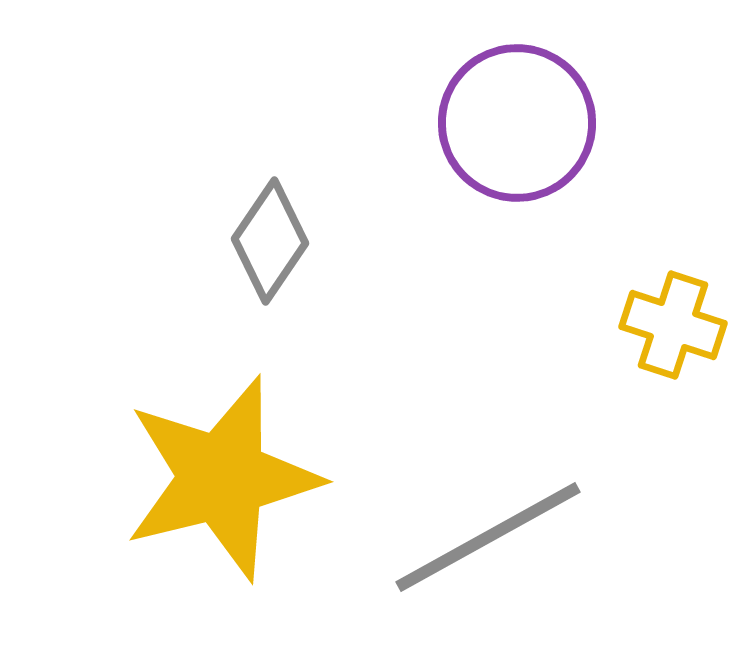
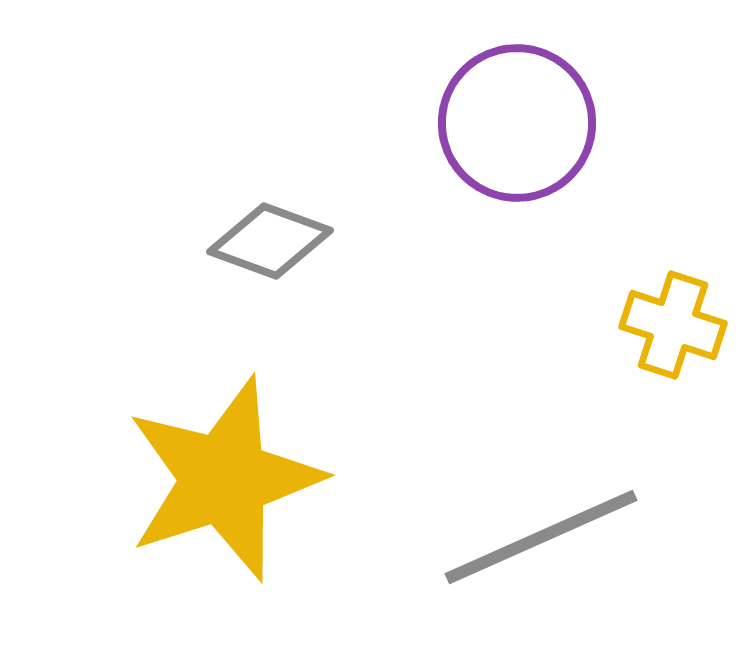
gray diamond: rotated 76 degrees clockwise
yellow star: moved 2 px right, 1 px down; rotated 4 degrees counterclockwise
gray line: moved 53 px right; rotated 5 degrees clockwise
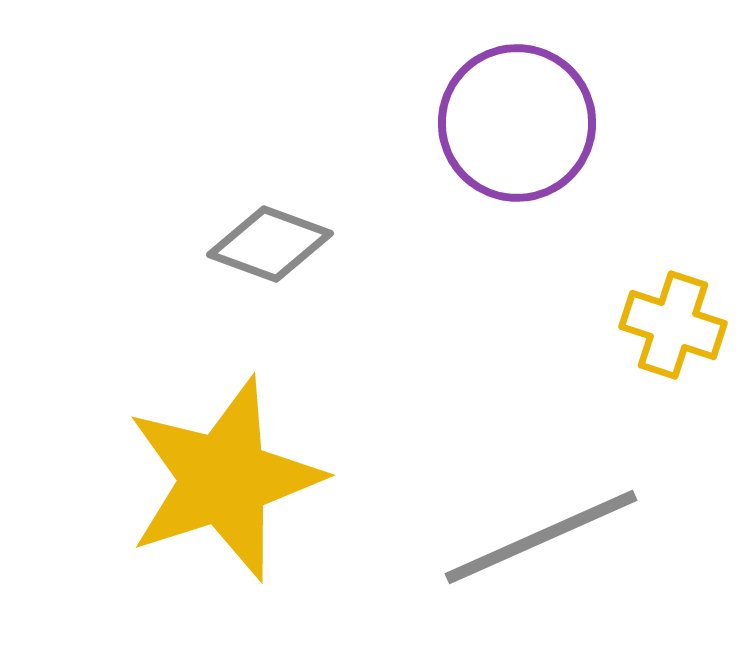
gray diamond: moved 3 px down
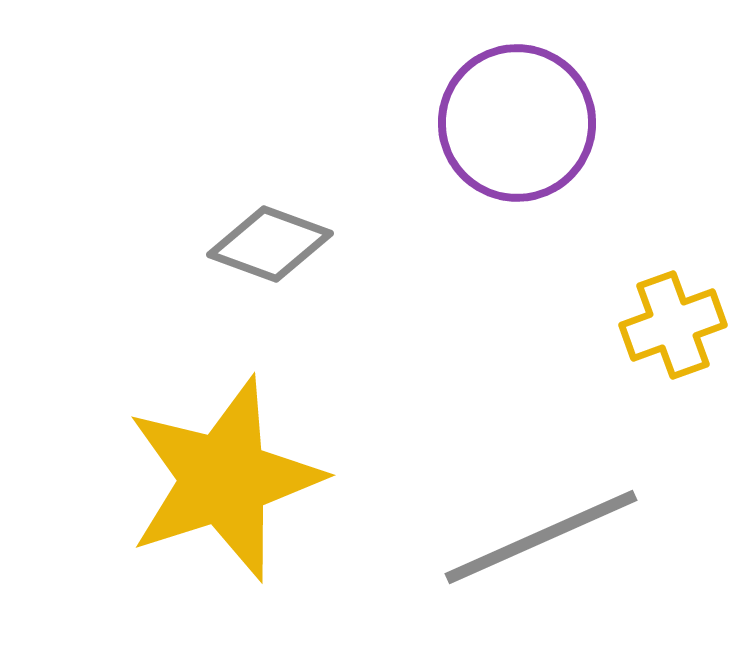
yellow cross: rotated 38 degrees counterclockwise
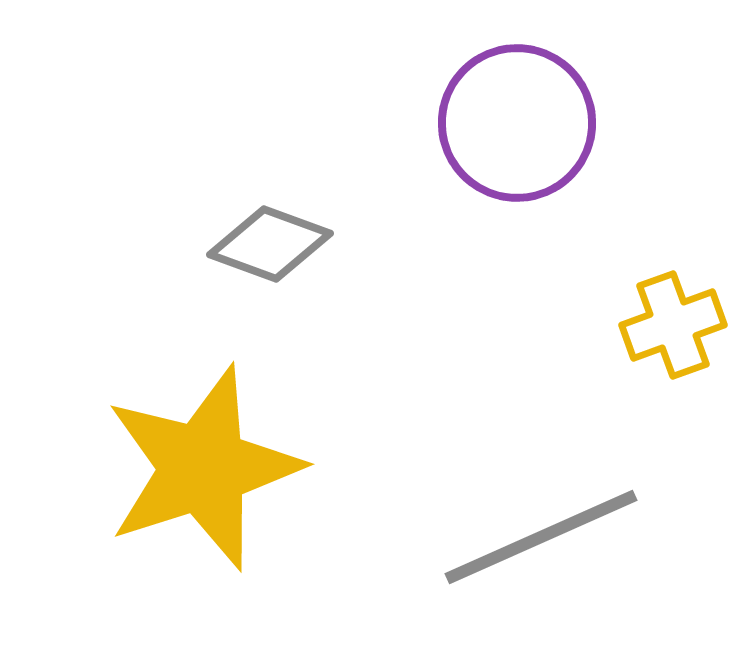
yellow star: moved 21 px left, 11 px up
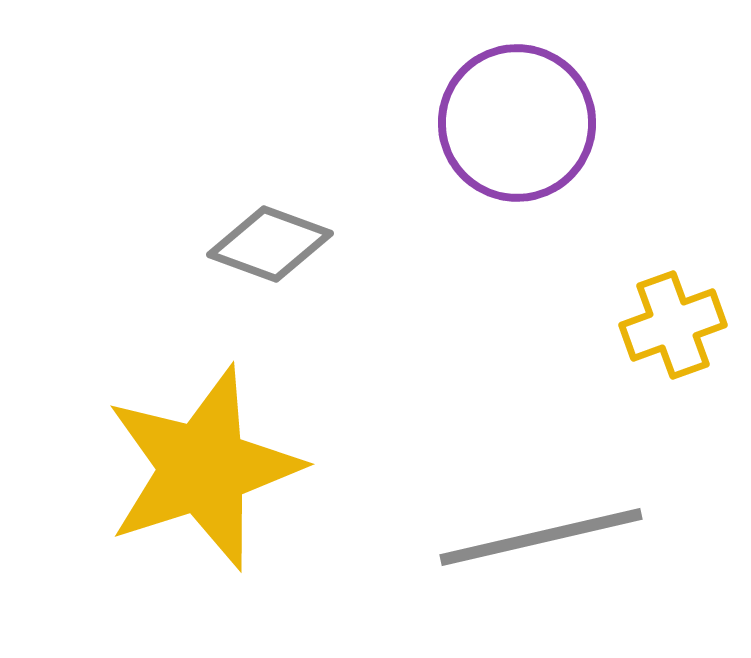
gray line: rotated 11 degrees clockwise
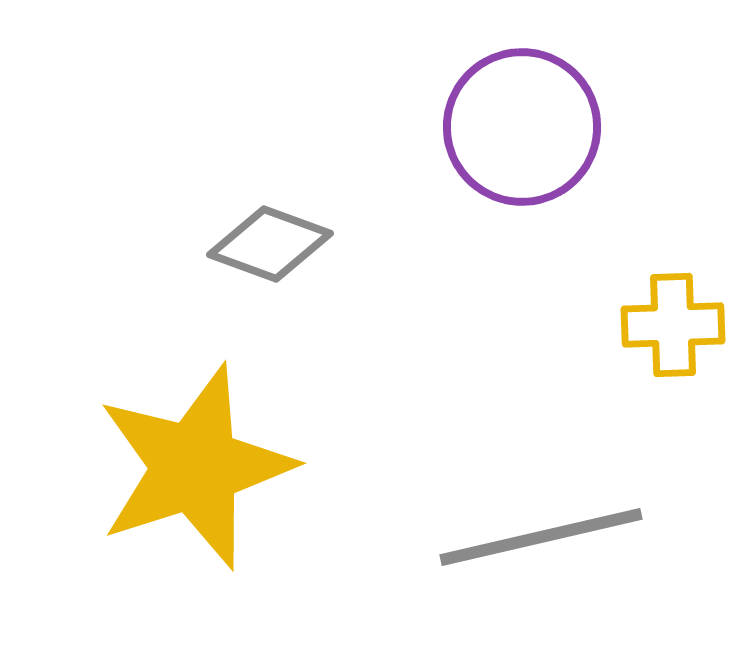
purple circle: moved 5 px right, 4 px down
yellow cross: rotated 18 degrees clockwise
yellow star: moved 8 px left, 1 px up
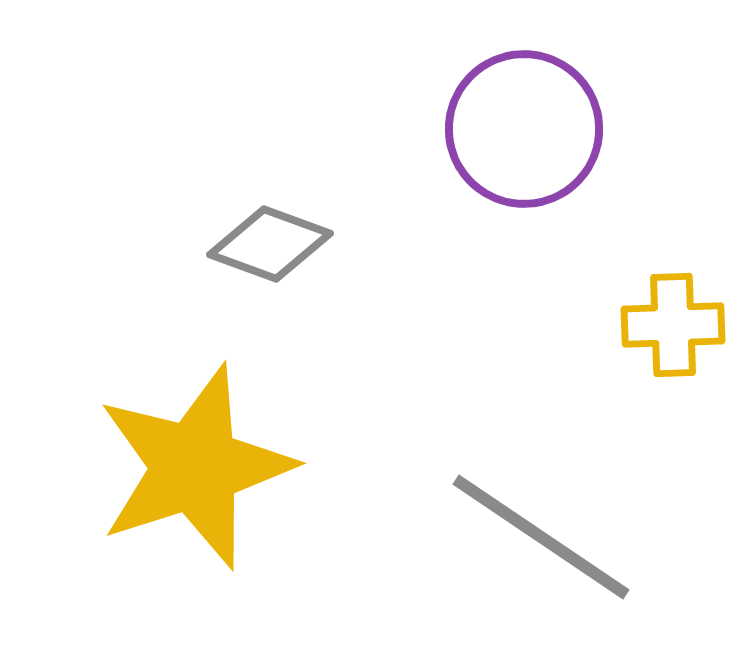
purple circle: moved 2 px right, 2 px down
gray line: rotated 47 degrees clockwise
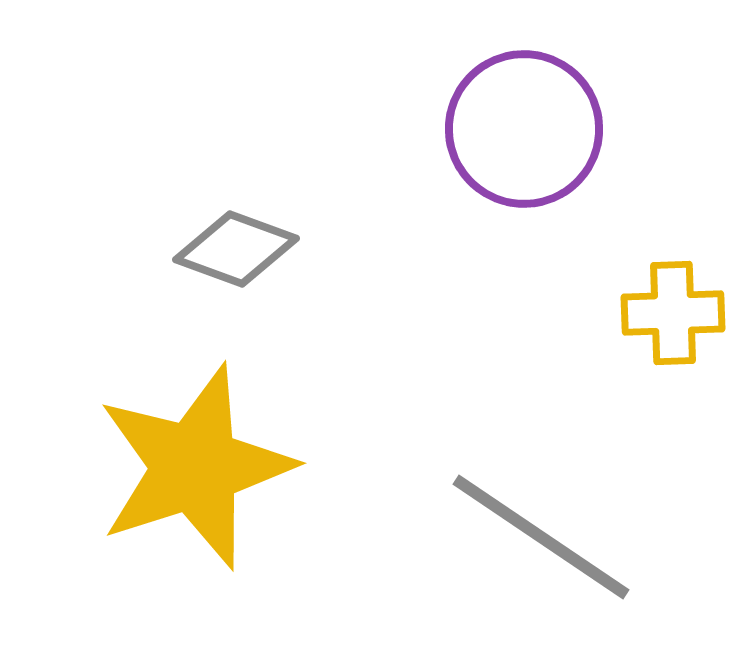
gray diamond: moved 34 px left, 5 px down
yellow cross: moved 12 px up
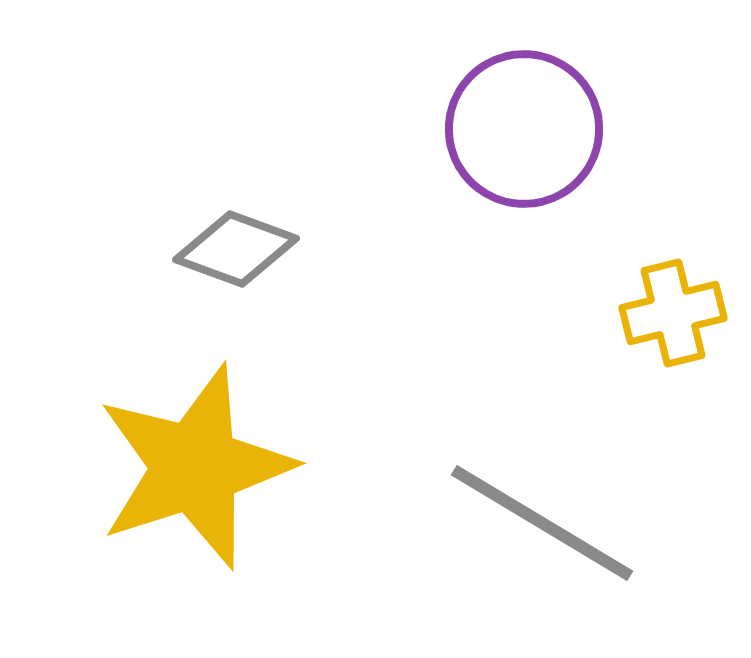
yellow cross: rotated 12 degrees counterclockwise
gray line: moved 1 px right, 14 px up; rotated 3 degrees counterclockwise
